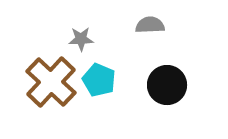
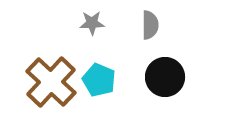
gray semicircle: rotated 92 degrees clockwise
gray star: moved 11 px right, 16 px up
black circle: moved 2 px left, 8 px up
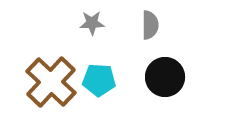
cyan pentagon: rotated 20 degrees counterclockwise
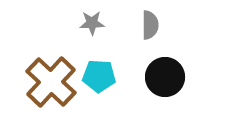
cyan pentagon: moved 4 px up
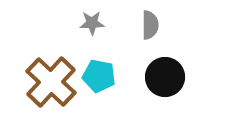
cyan pentagon: rotated 8 degrees clockwise
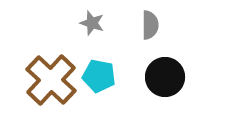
gray star: rotated 20 degrees clockwise
brown cross: moved 2 px up
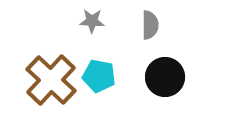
gray star: moved 2 px up; rotated 15 degrees counterclockwise
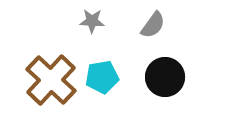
gray semicircle: moved 3 px right; rotated 36 degrees clockwise
cyan pentagon: moved 3 px right, 1 px down; rotated 20 degrees counterclockwise
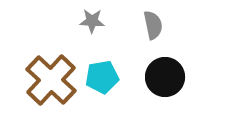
gray semicircle: rotated 48 degrees counterclockwise
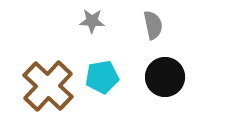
brown cross: moved 3 px left, 6 px down
